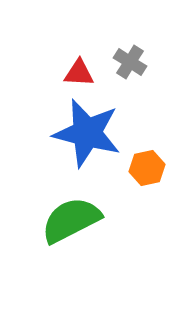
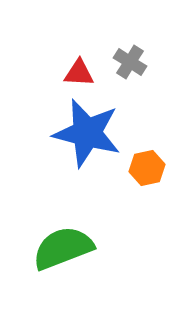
green semicircle: moved 8 px left, 28 px down; rotated 6 degrees clockwise
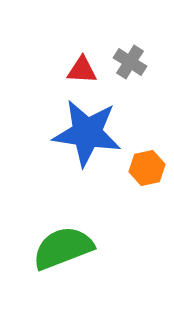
red triangle: moved 3 px right, 3 px up
blue star: rotated 6 degrees counterclockwise
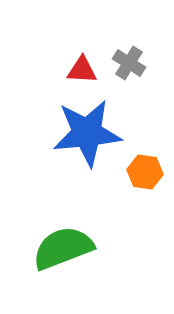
gray cross: moved 1 px left, 1 px down
blue star: rotated 14 degrees counterclockwise
orange hexagon: moved 2 px left, 4 px down; rotated 20 degrees clockwise
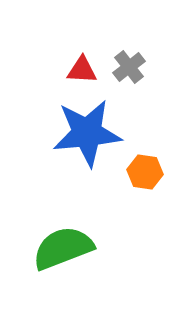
gray cross: moved 4 px down; rotated 20 degrees clockwise
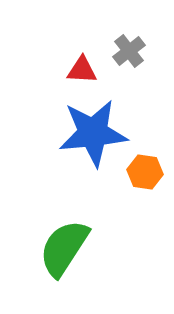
gray cross: moved 16 px up
blue star: moved 6 px right
green semicircle: moved 1 px right; rotated 36 degrees counterclockwise
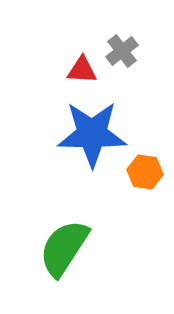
gray cross: moved 7 px left
blue star: moved 1 px left, 1 px down; rotated 6 degrees clockwise
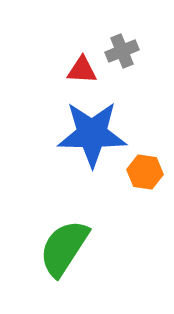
gray cross: rotated 16 degrees clockwise
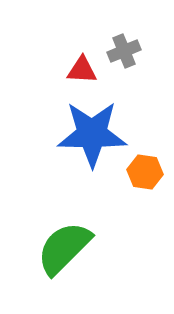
gray cross: moved 2 px right
green semicircle: rotated 12 degrees clockwise
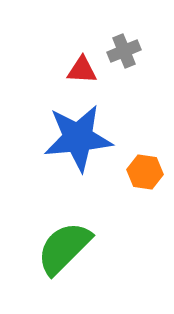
blue star: moved 14 px left, 4 px down; rotated 6 degrees counterclockwise
